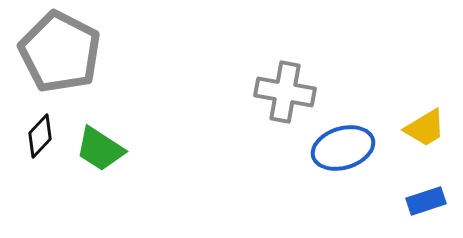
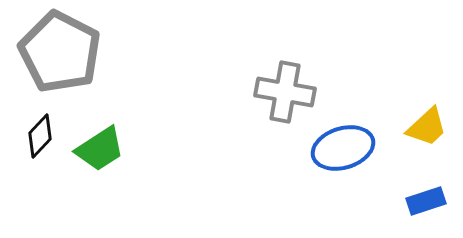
yellow trapezoid: moved 2 px right, 1 px up; rotated 12 degrees counterclockwise
green trapezoid: rotated 66 degrees counterclockwise
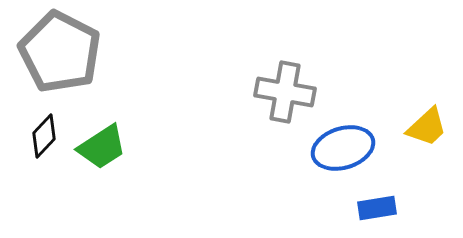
black diamond: moved 4 px right
green trapezoid: moved 2 px right, 2 px up
blue rectangle: moved 49 px left, 7 px down; rotated 9 degrees clockwise
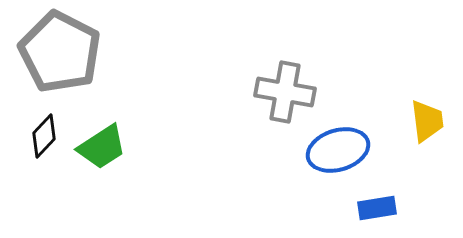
yellow trapezoid: moved 6 px up; rotated 54 degrees counterclockwise
blue ellipse: moved 5 px left, 2 px down
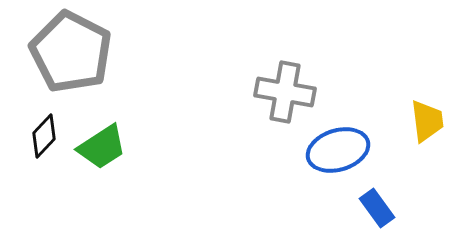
gray pentagon: moved 11 px right
blue rectangle: rotated 63 degrees clockwise
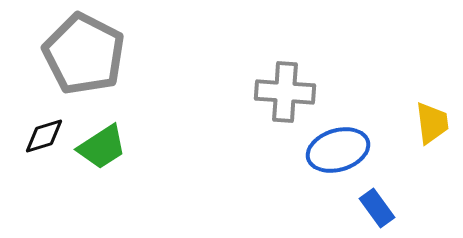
gray pentagon: moved 13 px right, 2 px down
gray cross: rotated 6 degrees counterclockwise
yellow trapezoid: moved 5 px right, 2 px down
black diamond: rotated 30 degrees clockwise
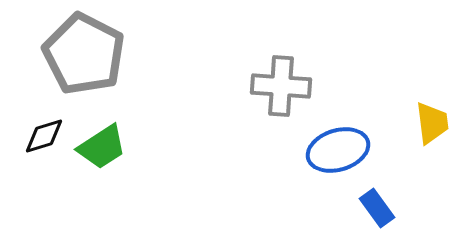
gray cross: moved 4 px left, 6 px up
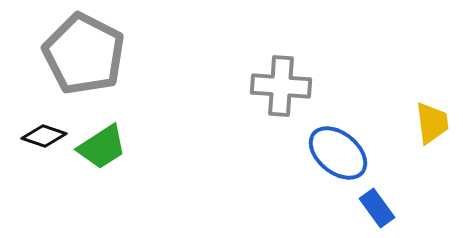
black diamond: rotated 36 degrees clockwise
blue ellipse: moved 3 px down; rotated 56 degrees clockwise
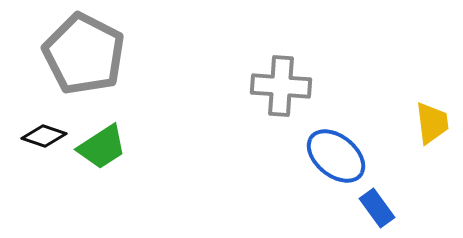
blue ellipse: moved 2 px left, 3 px down
